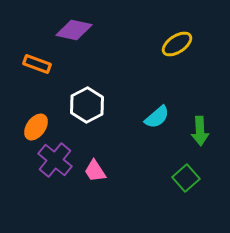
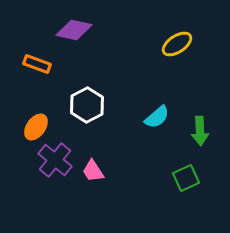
pink trapezoid: moved 2 px left
green square: rotated 16 degrees clockwise
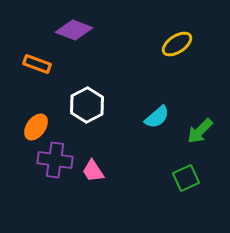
purple diamond: rotated 9 degrees clockwise
green arrow: rotated 48 degrees clockwise
purple cross: rotated 32 degrees counterclockwise
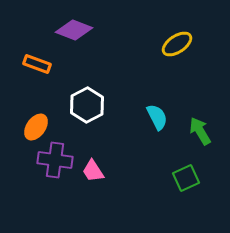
cyan semicircle: rotated 76 degrees counterclockwise
green arrow: rotated 104 degrees clockwise
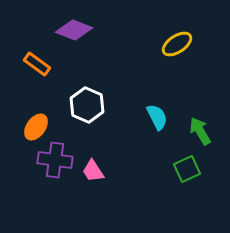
orange rectangle: rotated 16 degrees clockwise
white hexagon: rotated 8 degrees counterclockwise
green square: moved 1 px right, 9 px up
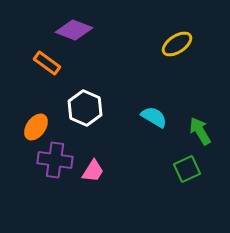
orange rectangle: moved 10 px right, 1 px up
white hexagon: moved 2 px left, 3 px down
cyan semicircle: moved 3 px left; rotated 32 degrees counterclockwise
pink trapezoid: rotated 115 degrees counterclockwise
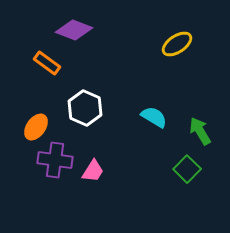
green square: rotated 20 degrees counterclockwise
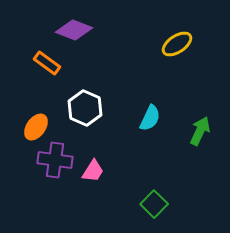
cyan semicircle: moved 4 px left, 1 px down; rotated 84 degrees clockwise
green arrow: rotated 56 degrees clockwise
green square: moved 33 px left, 35 px down
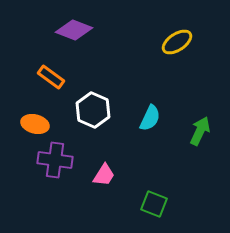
yellow ellipse: moved 2 px up
orange rectangle: moved 4 px right, 14 px down
white hexagon: moved 8 px right, 2 px down
orange ellipse: moved 1 px left, 3 px up; rotated 68 degrees clockwise
pink trapezoid: moved 11 px right, 4 px down
green square: rotated 24 degrees counterclockwise
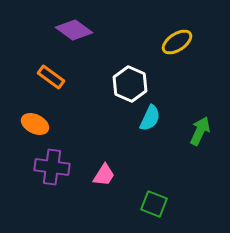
purple diamond: rotated 15 degrees clockwise
white hexagon: moved 37 px right, 26 px up
orange ellipse: rotated 12 degrees clockwise
purple cross: moved 3 px left, 7 px down
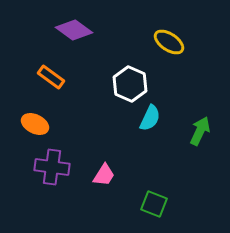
yellow ellipse: moved 8 px left; rotated 68 degrees clockwise
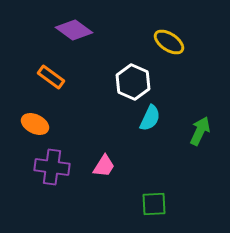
white hexagon: moved 3 px right, 2 px up
pink trapezoid: moved 9 px up
green square: rotated 24 degrees counterclockwise
